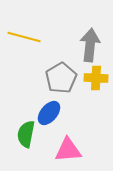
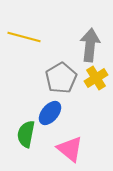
yellow cross: rotated 35 degrees counterclockwise
blue ellipse: moved 1 px right
pink triangle: moved 2 px right, 1 px up; rotated 44 degrees clockwise
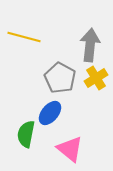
gray pentagon: moved 1 px left; rotated 12 degrees counterclockwise
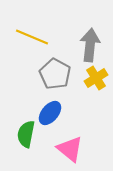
yellow line: moved 8 px right; rotated 8 degrees clockwise
gray pentagon: moved 5 px left, 4 px up
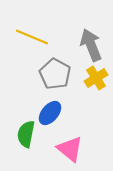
gray arrow: moved 1 px right; rotated 28 degrees counterclockwise
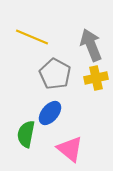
yellow cross: rotated 20 degrees clockwise
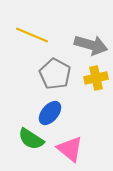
yellow line: moved 2 px up
gray arrow: rotated 128 degrees clockwise
green semicircle: moved 5 px right, 5 px down; rotated 68 degrees counterclockwise
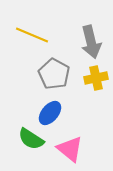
gray arrow: moved 3 px up; rotated 60 degrees clockwise
gray pentagon: moved 1 px left
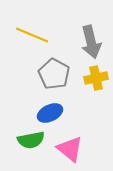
blue ellipse: rotated 25 degrees clockwise
green semicircle: moved 1 px down; rotated 44 degrees counterclockwise
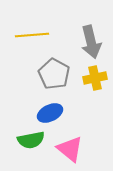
yellow line: rotated 28 degrees counterclockwise
yellow cross: moved 1 px left
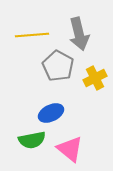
gray arrow: moved 12 px left, 8 px up
gray pentagon: moved 4 px right, 8 px up
yellow cross: rotated 15 degrees counterclockwise
blue ellipse: moved 1 px right
green semicircle: moved 1 px right
